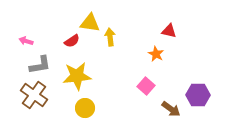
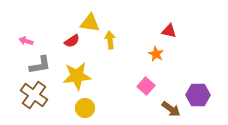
yellow arrow: moved 3 px down
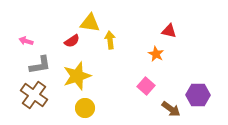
yellow star: rotated 12 degrees counterclockwise
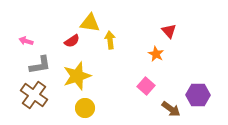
red triangle: rotated 35 degrees clockwise
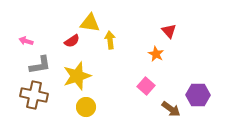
brown cross: rotated 24 degrees counterclockwise
yellow circle: moved 1 px right, 1 px up
